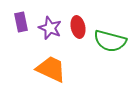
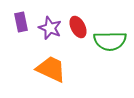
red ellipse: rotated 15 degrees counterclockwise
green semicircle: rotated 16 degrees counterclockwise
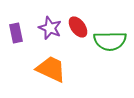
purple rectangle: moved 5 px left, 11 px down
red ellipse: rotated 10 degrees counterclockwise
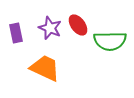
red ellipse: moved 2 px up
orange trapezoid: moved 6 px left, 1 px up
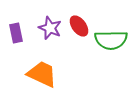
red ellipse: moved 1 px right, 1 px down
green semicircle: moved 1 px right, 1 px up
orange trapezoid: moved 3 px left, 6 px down
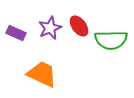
purple star: rotated 25 degrees clockwise
purple rectangle: rotated 54 degrees counterclockwise
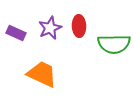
red ellipse: rotated 35 degrees clockwise
green semicircle: moved 3 px right, 4 px down
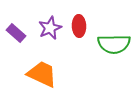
purple rectangle: rotated 18 degrees clockwise
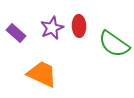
purple star: moved 2 px right
green semicircle: rotated 36 degrees clockwise
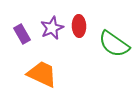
purple rectangle: moved 6 px right, 1 px down; rotated 18 degrees clockwise
